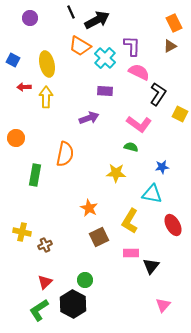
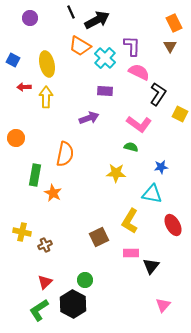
brown triangle: rotated 32 degrees counterclockwise
blue star: moved 1 px left
orange star: moved 36 px left, 15 px up
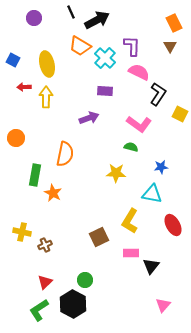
purple circle: moved 4 px right
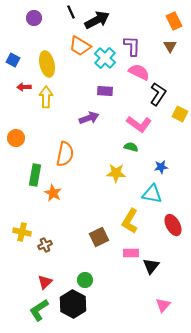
orange rectangle: moved 2 px up
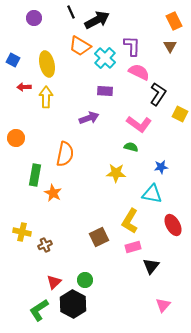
pink rectangle: moved 2 px right, 6 px up; rotated 14 degrees counterclockwise
red triangle: moved 9 px right
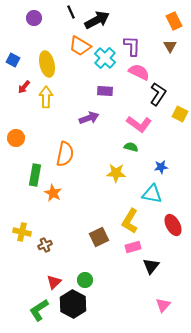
red arrow: rotated 48 degrees counterclockwise
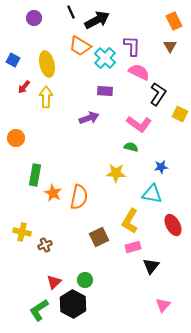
orange semicircle: moved 14 px right, 43 px down
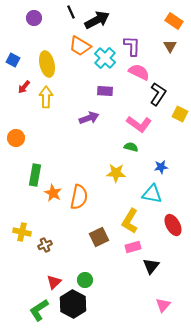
orange rectangle: rotated 30 degrees counterclockwise
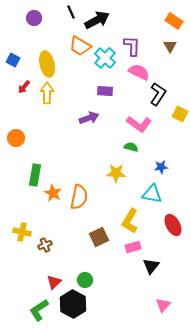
yellow arrow: moved 1 px right, 4 px up
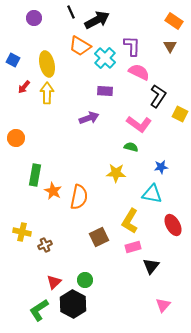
black L-shape: moved 2 px down
orange star: moved 2 px up
